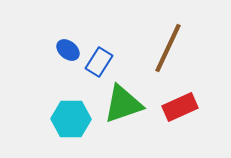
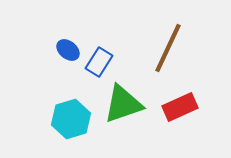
cyan hexagon: rotated 18 degrees counterclockwise
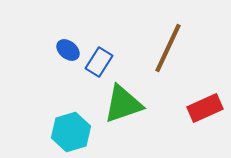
red rectangle: moved 25 px right, 1 px down
cyan hexagon: moved 13 px down
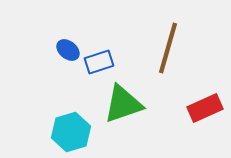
brown line: rotated 9 degrees counterclockwise
blue rectangle: rotated 40 degrees clockwise
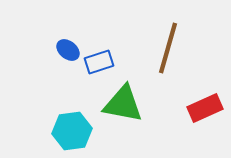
green triangle: rotated 30 degrees clockwise
cyan hexagon: moved 1 px right, 1 px up; rotated 9 degrees clockwise
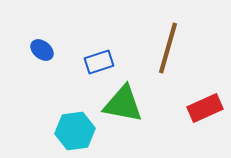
blue ellipse: moved 26 px left
cyan hexagon: moved 3 px right
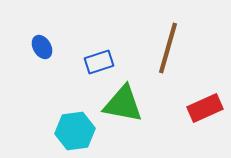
blue ellipse: moved 3 px up; rotated 20 degrees clockwise
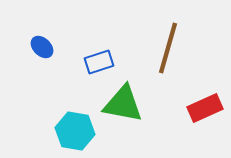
blue ellipse: rotated 15 degrees counterclockwise
cyan hexagon: rotated 18 degrees clockwise
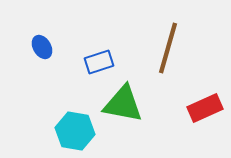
blue ellipse: rotated 15 degrees clockwise
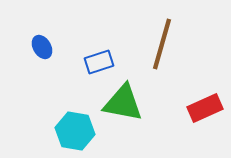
brown line: moved 6 px left, 4 px up
green triangle: moved 1 px up
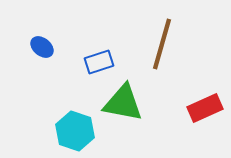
blue ellipse: rotated 20 degrees counterclockwise
cyan hexagon: rotated 9 degrees clockwise
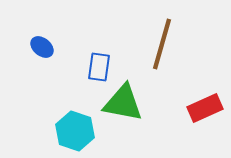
blue rectangle: moved 5 px down; rotated 64 degrees counterclockwise
